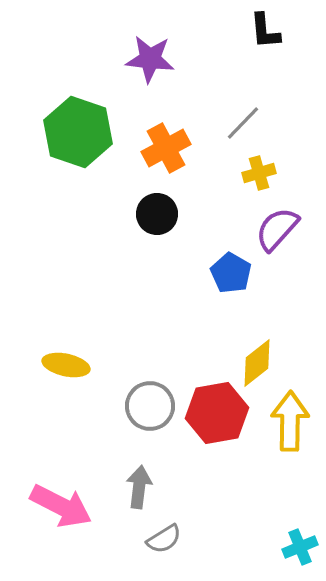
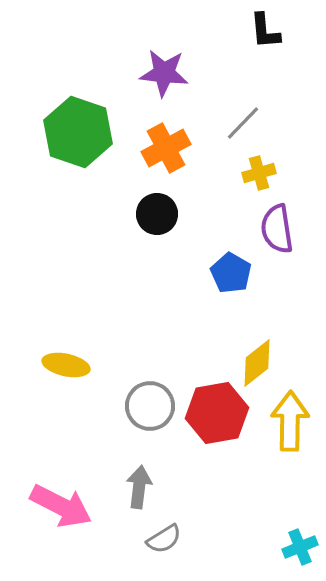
purple star: moved 14 px right, 14 px down
purple semicircle: rotated 51 degrees counterclockwise
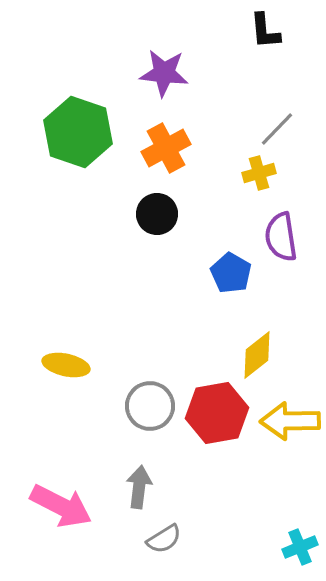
gray line: moved 34 px right, 6 px down
purple semicircle: moved 4 px right, 8 px down
yellow diamond: moved 8 px up
yellow arrow: rotated 92 degrees counterclockwise
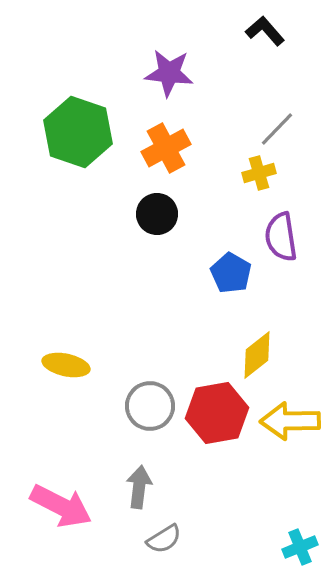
black L-shape: rotated 144 degrees clockwise
purple star: moved 5 px right
